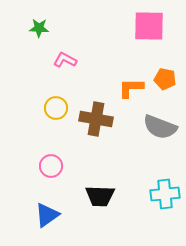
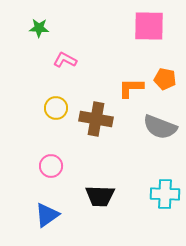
cyan cross: rotated 8 degrees clockwise
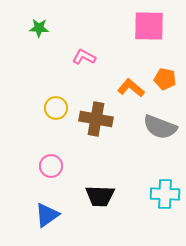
pink L-shape: moved 19 px right, 3 px up
orange L-shape: rotated 40 degrees clockwise
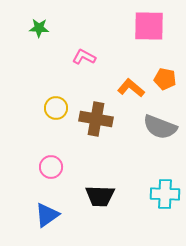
pink circle: moved 1 px down
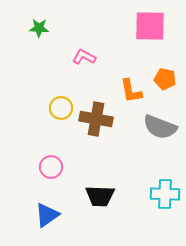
pink square: moved 1 px right
orange L-shape: moved 3 px down; rotated 140 degrees counterclockwise
yellow circle: moved 5 px right
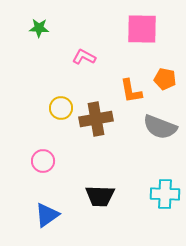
pink square: moved 8 px left, 3 px down
brown cross: rotated 20 degrees counterclockwise
pink circle: moved 8 px left, 6 px up
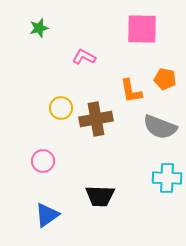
green star: rotated 18 degrees counterclockwise
cyan cross: moved 2 px right, 16 px up
